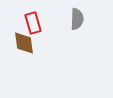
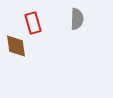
brown diamond: moved 8 px left, 3 px down
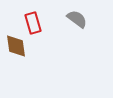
gray semicircle: rotated 55 degrees counterclockwise
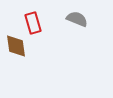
gray semicircle: rotated 15 degrees counterclockwise
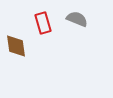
red rectangle: moved 10 px right
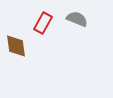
red rectangle: rotated 45 degrees clockwise
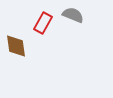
gray semicircle: moved 4 px left, 4 px up
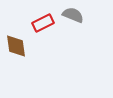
red rectangle: rotated 35 degrees clockwise
